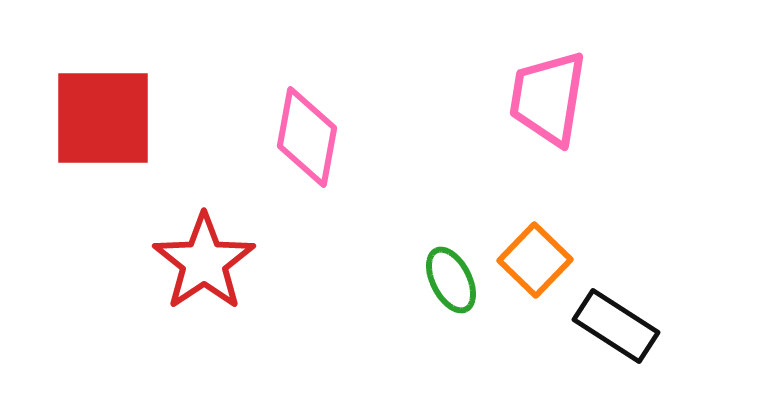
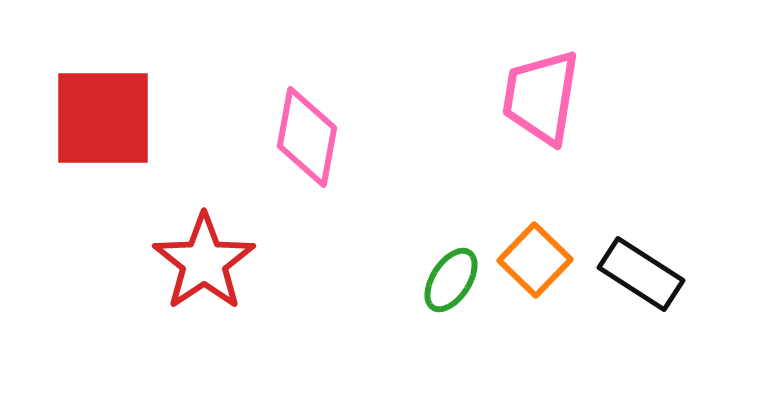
pink trapezoid: moved 7 px left, 1 px up
green ellipse: rotated 60 degrees clockwise
black rectangle: moved 25 px right, 52 px up
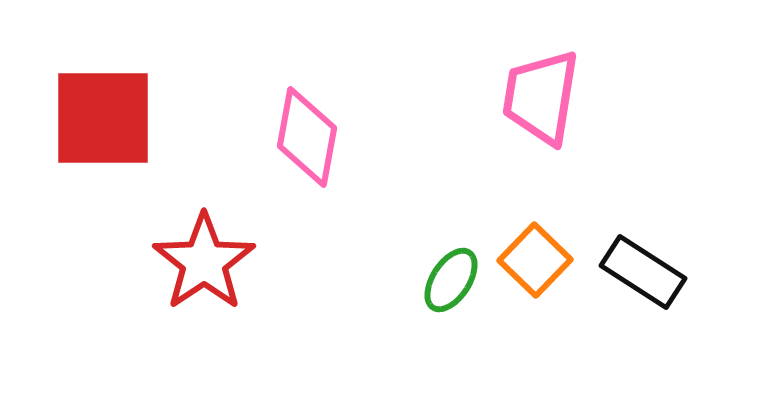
black rectangle: moved 2 px right, 2 px up
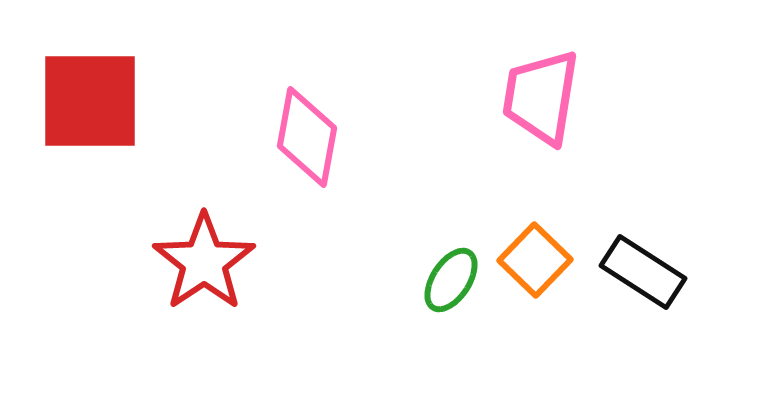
red square: moved 13 px left, 17 px up
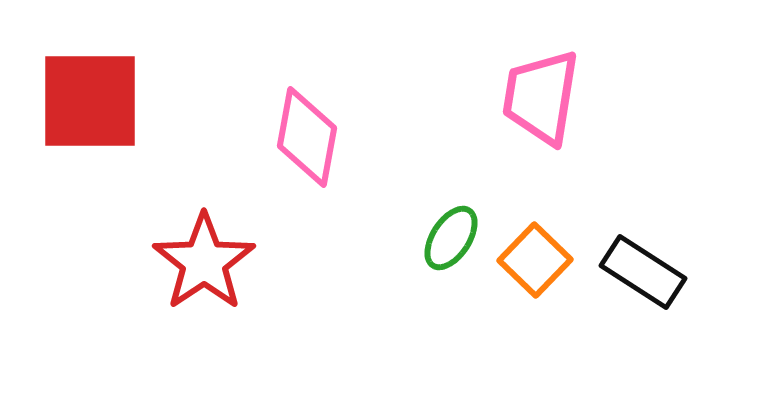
green ellipse: moved 42 px up
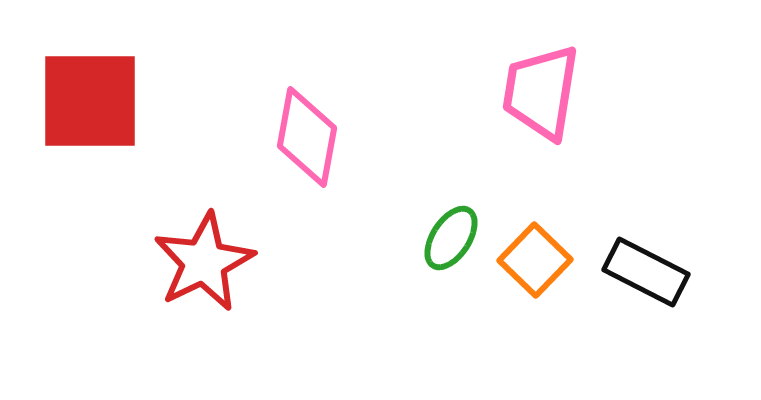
pink trapezoid: moved 5 px up
red star: rotated 8 degrees clockwise
black rectangle: moved 3 px right; rotated 6 degrees counterclockwise
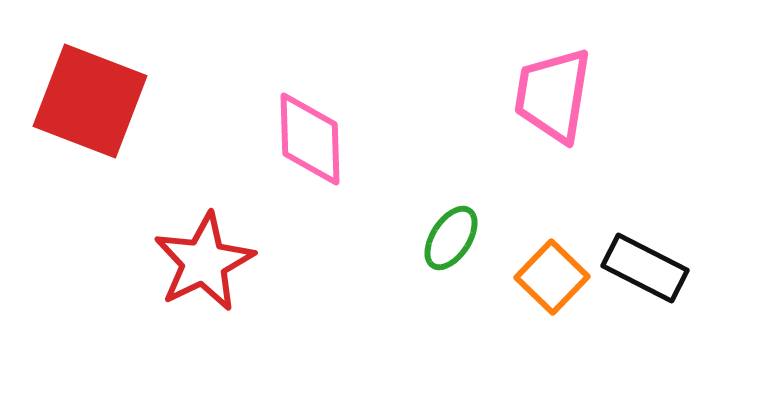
pink trapezoid: moved 12 px right, 3 px down
red square: rotated 21 degrees clockwise
pink diamond: moved 3 px right, 2 px down; rotated 12 degrees counterclockwise
orange square: moved 17 px right, 17 px down
black rectangle: moved 1 px left, 4 px up
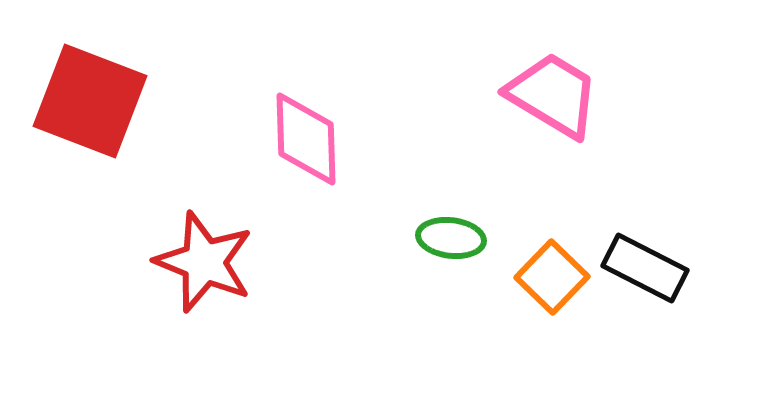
pink trapezoid: rotated 112 degrees clockwise
pink diamond: moved 4 px left
green ellipse: rotated 64 degrees clockwise
red star: rotated 24 degrees counterclockwise
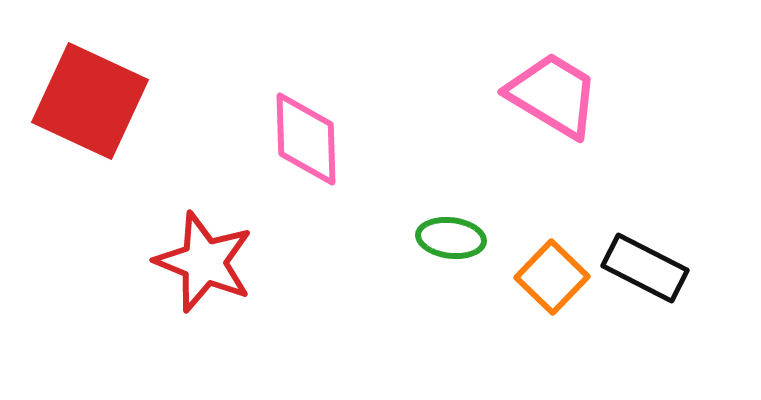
red square: rotated 4 degrees clockwise
